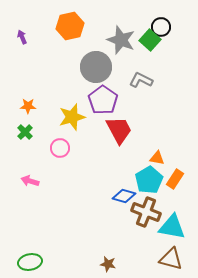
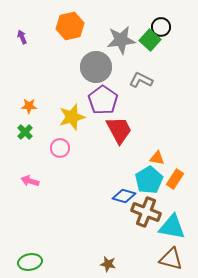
gray star: rotated 28 degrees counterclockwise
orange star: moved 1 px right
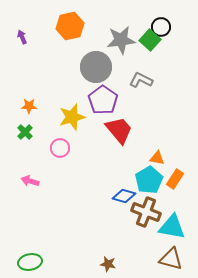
red trapezoid: rotated 12 degrees counterclockwise
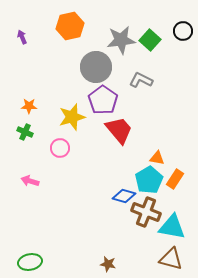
black circle: moved 22 px right, 4 px down
green cross: rotated 21 degrees counterclockwise
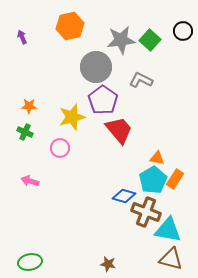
cyan pentagon: moved 4 px right
cyan triangle: moved 4 px left, 3 px down
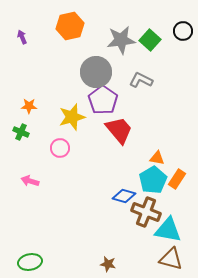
gray circle: moved 5 px down
green cross: moved 4 px left
orange rectangle: moved 2 px right
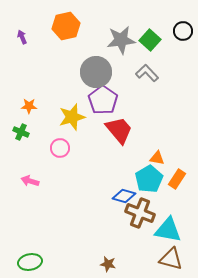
orange hexagon: moved 4 px left
gray L-shape: moved 6 px right, 7 px up; rotated 20 degrees clockwise
cyan pentagon: moved 4 px left, 1 px up
brown cross: moved 6 px left, 1 px down
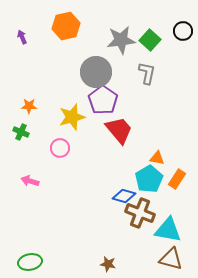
gray L-shape: rotated 55 degrees clockwise
